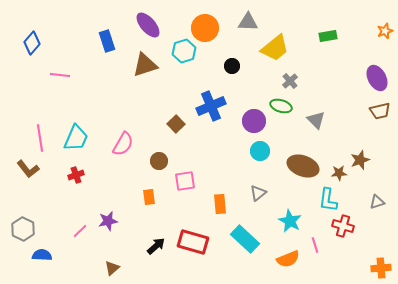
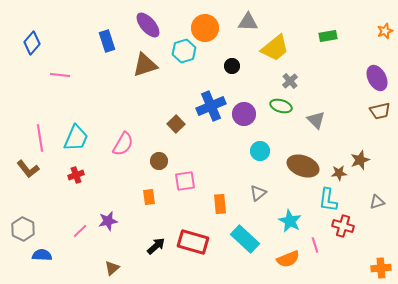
purple circle at (254, 121): moved 10 px left, 7 px up
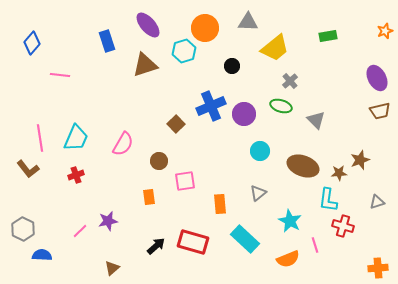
orange cross at (381, 268): moved 3 px left
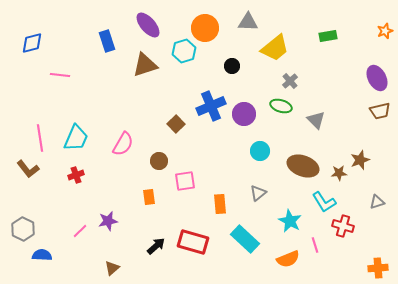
blue diamond at (32, 43): rotated 35 degrees clockwise
cyan L-shape at (328, 200): moved 4 px left, 2 px down; rotated 40 degrees counterclockwise
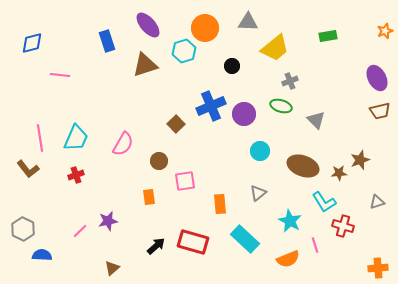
gray cross at (290, 81): rotated 21 degrees clockwise
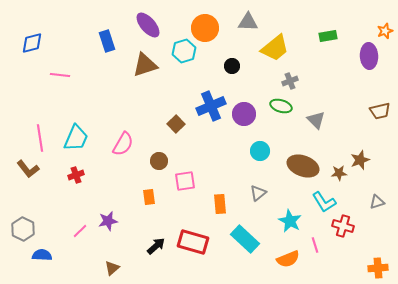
purple ellipse at (377, 78): moved 8 px left, 22 px up; rotated 25 degrees clockwise
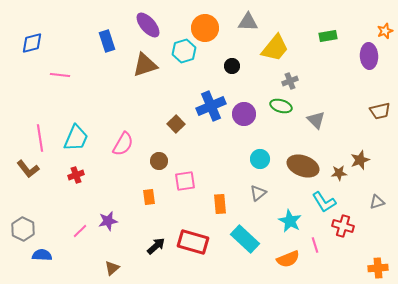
yellow trapezoid at (275, 48): rotated 12 degrees counterclockwise
cyan circle at (260, 151): moved 8 px down
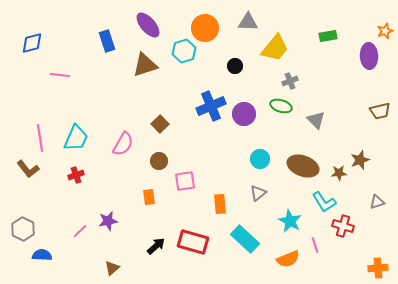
black circle at (232, 66): moved 3 px right
brown square at (176, 124): moved 16 px left
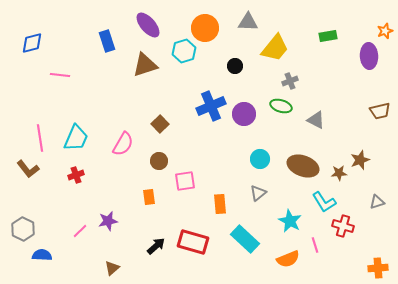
gray triangle at (316, 120): rotated 18 degrees counterclockwise
